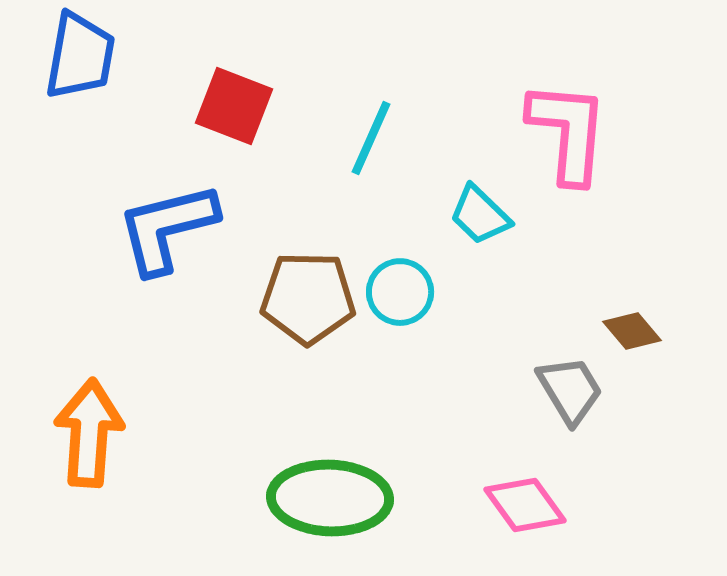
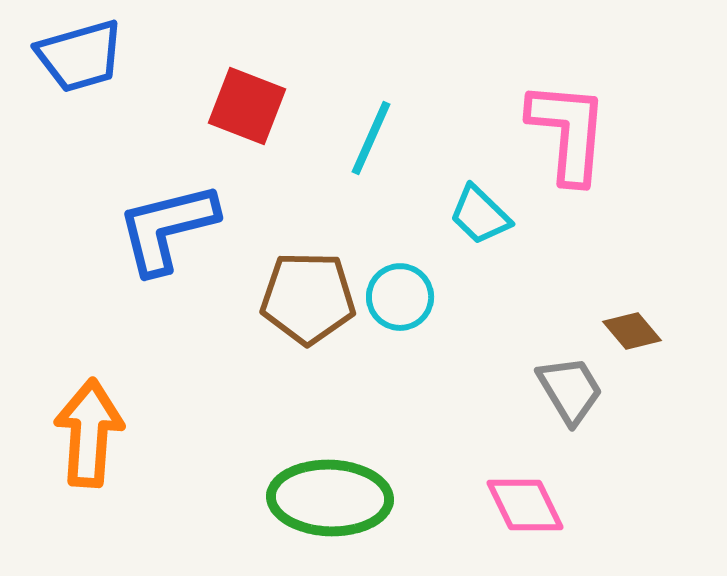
blue trapezoid: rotated 64 degrees clockwise
red square: moved 13 px right
cyan circle: moved 5 px down
pink diamond: rotated 10 degrees clockwise
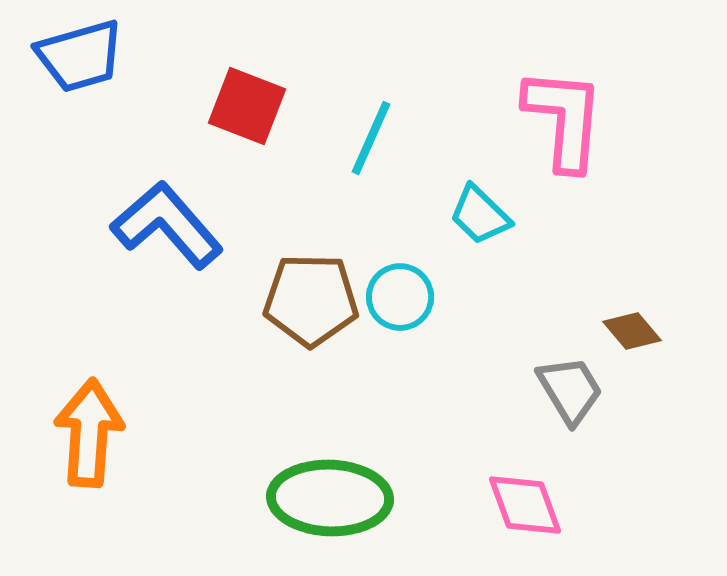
pink L-shape: moved 4 px left, 13 px up
blue L-shape: moved 3 px up; rotated 63 degrees clockwise
brown pentagon: moved 3 px right, 2 px down
pink diamond: rotated 6 degrees clockwise
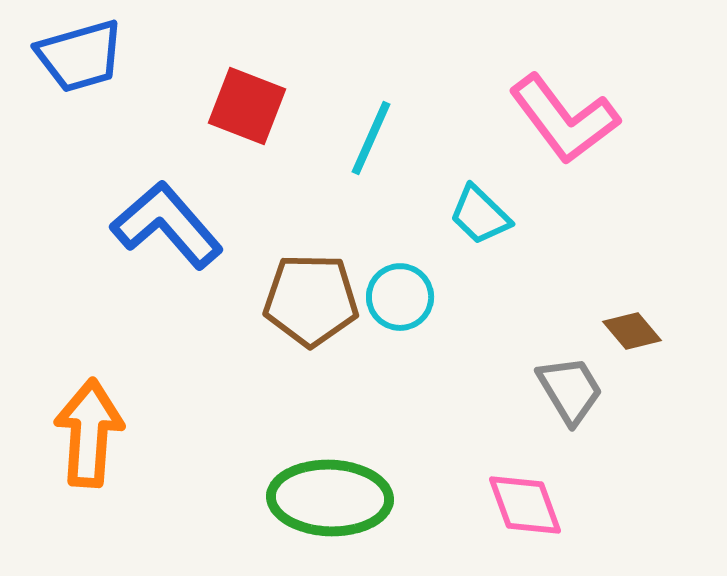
pink L-shape: rotated 138 degrees clockwise
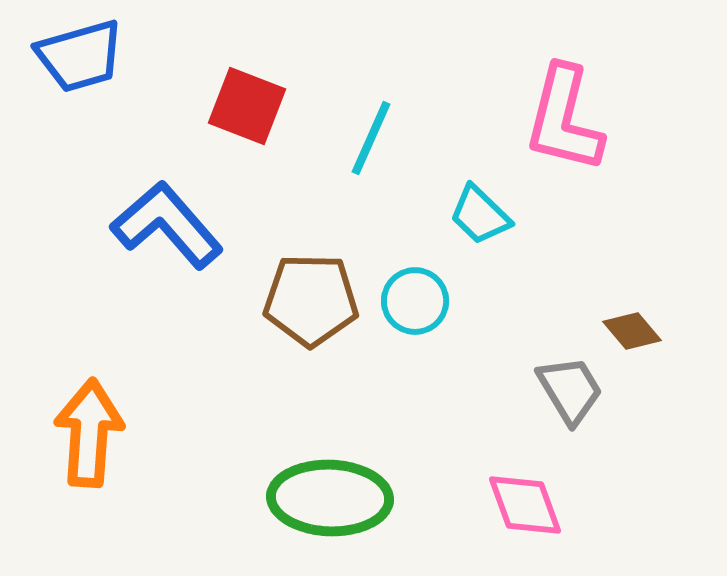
pink L-shape: rotated 51 degrees clockwise
cyan circle: moved 15 px right, 4 px down
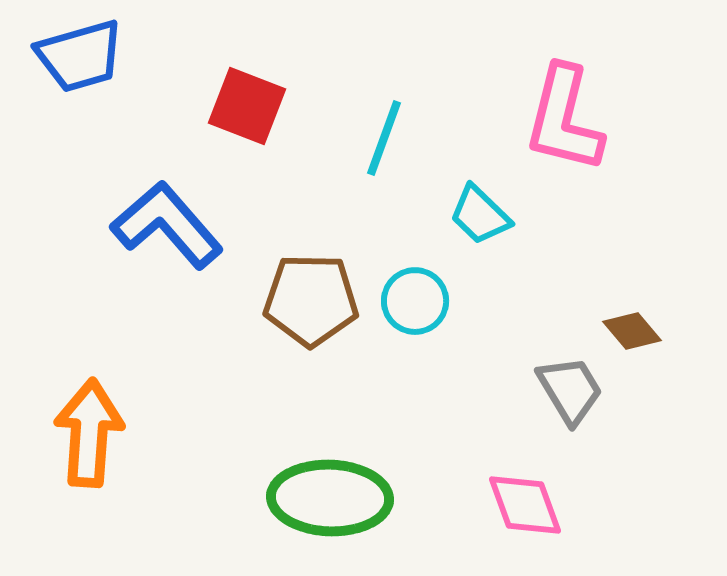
cyan line: moved 13 px right; rotated 4 degrees counterclockwise
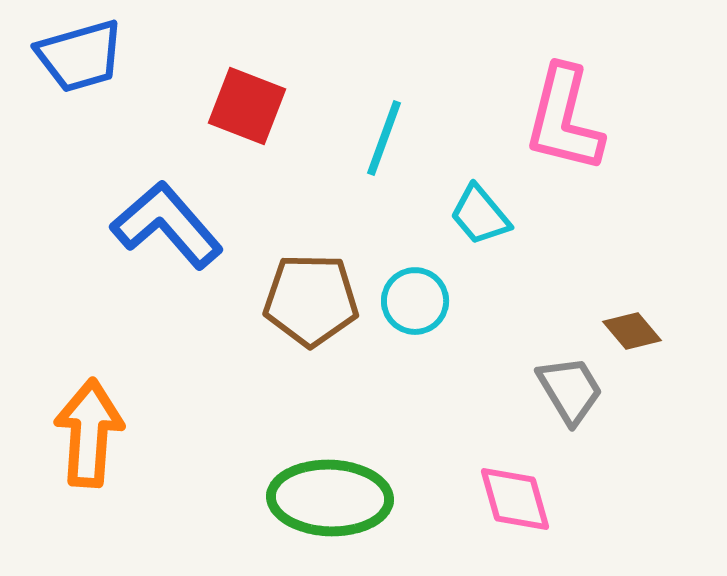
cyan trapezoid: rotated 6 degrees clockwise
pink diamond: moved 10 px left, 6 px up; rotated 4 degrees clockwise
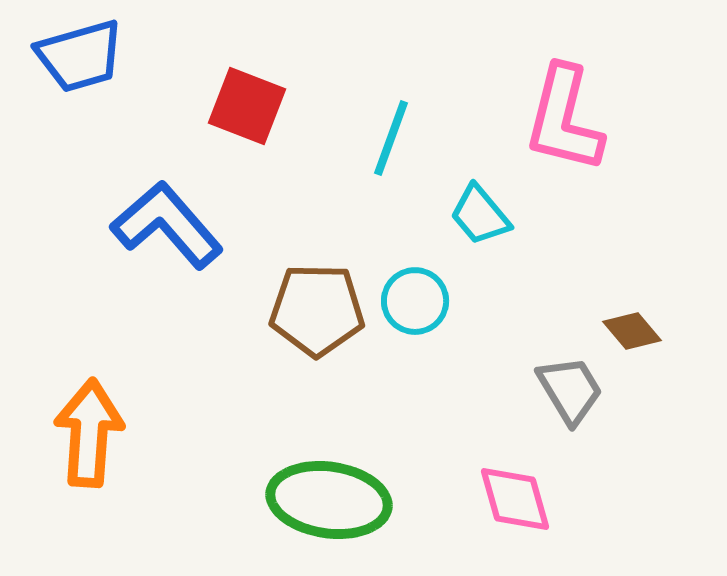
cyan line: moved 7 px right
brown pentagon: moved 6 px right, 10 px down
green ellipse: moved 1 px left, 2 px down; rotated 6 degrees clockwise
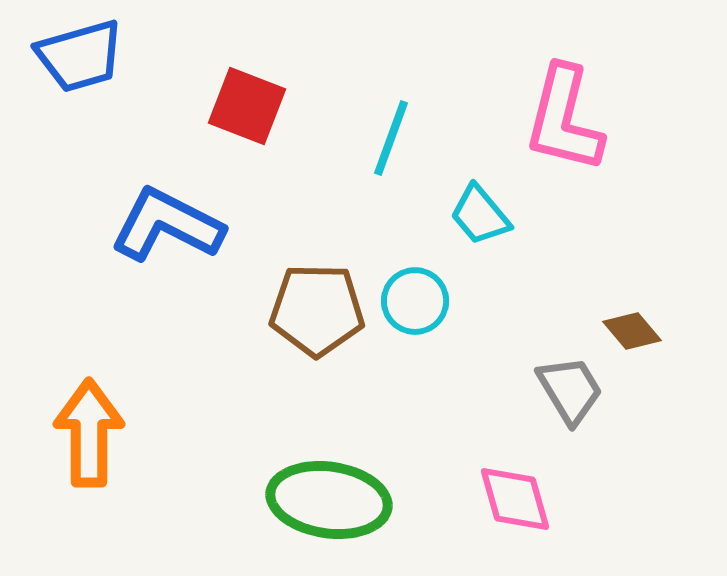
blue L-shape: rotated 22 degrees counterclockwise
orange arrow: rotated 4 degrees counterclockwise
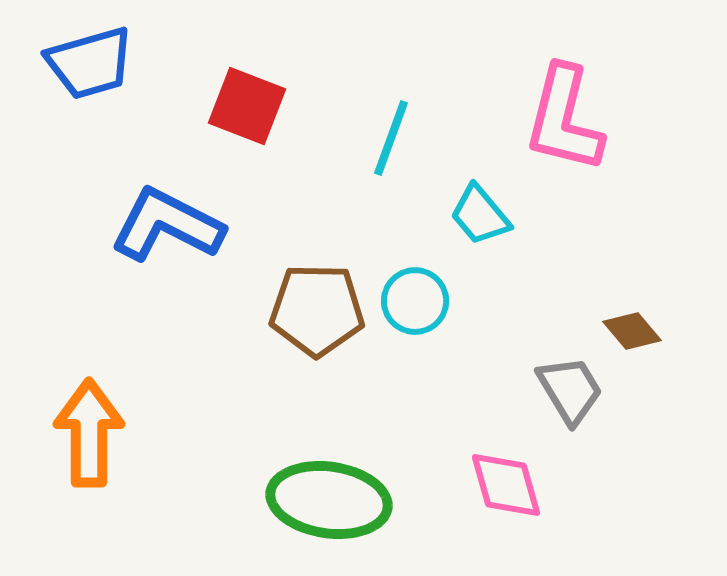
blue trapezoid: moved 10 px right, 7 px down
pink diamond: moved 9 px left, 14 px up
